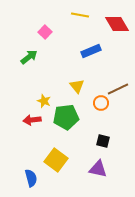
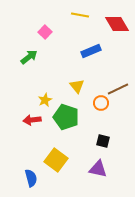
yellow star: moved 1 px right, 1 px up; rotated 24 degrees clockwise
green pentagon: rotated 25 degrees clockwise
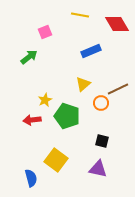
pink square: rotated 24 degrees clockwise
yellow triangle: moved 6 px right, 2 px up; rotated 28 degrees clockwise
green pentagon: moved 1 px right, 1 px up
black square: moved 1 px left
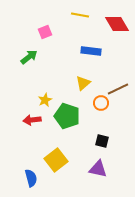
blue rectangle: rotated 30 degrees clockwise
yellow triangle: moved 1 px up
yellow square: rotated 15 degrees clockwise
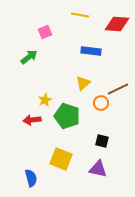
red diamond: rotated 55 degrees counterclockwise
yellow square: moved 5 px right, 1 px up; rotated 30 degrees counterclockwise
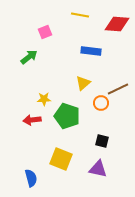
yellow star: moved 1 px left, 1 px up; rotated 24 degrees clockwise
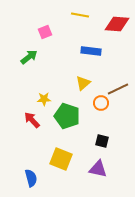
red arrow: rotated 54 degrees clockwise
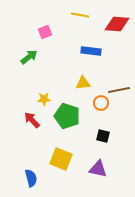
yellow triangle: rotated 35 degrees clockwise
brown line: moved 1 px right, 1 px down; rotated 15 degrees clockwise
black square: moved 1 px right, 5 px up
